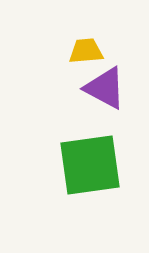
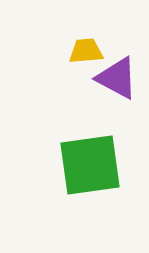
purple triangle: moved 12 px right, 10 px up
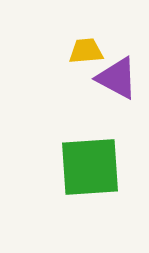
green square: moved 2 px down; rotated 4 degrees clockwise
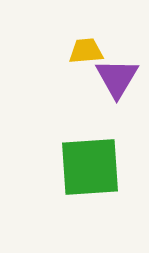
purple triangle: rotated 33 degrees clockwise
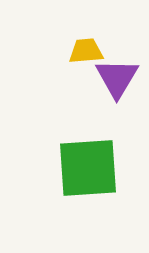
green square: moved 2 px left, 1 px down
